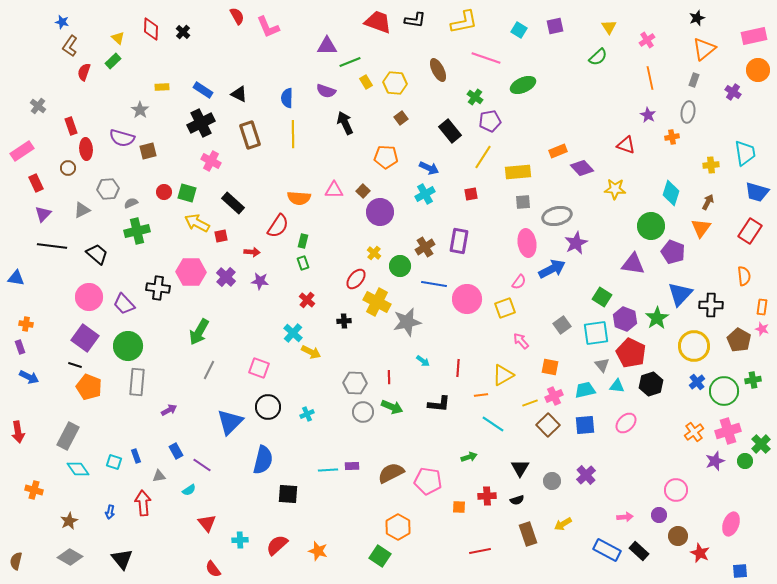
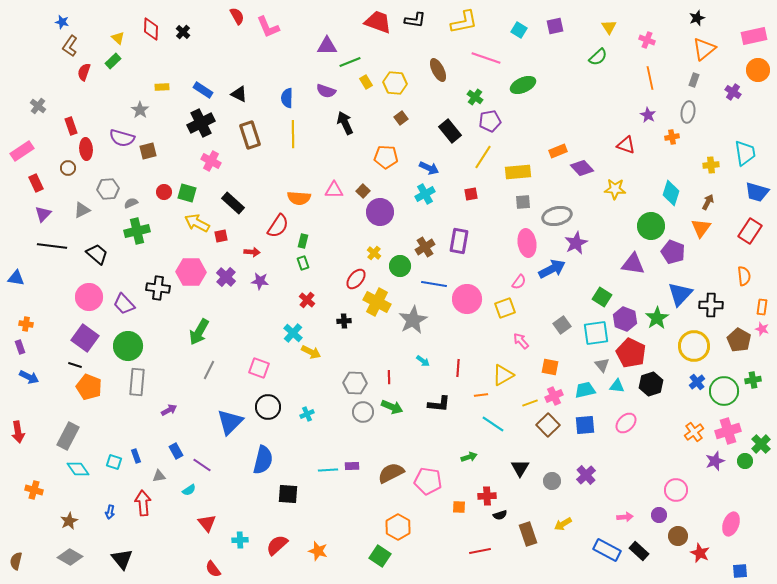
pink cross at (647, 40): rotated 35 degrees counterclockwise
gray star at (407, 322): moved 6 px right, 2 px up; rotated 16 degrees counterclockwise
black semicircle at (517, 500): moved 17 px left, 15 px down
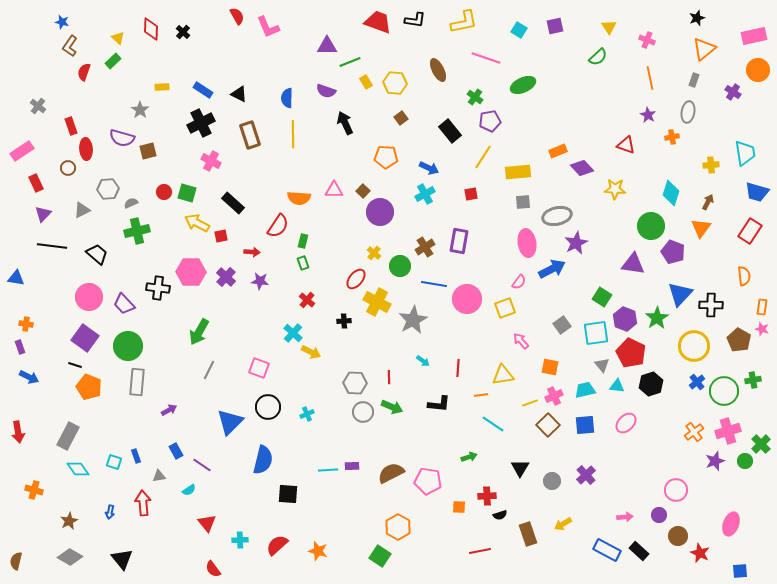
yellow triangle at (503, 375): rotated 20 degrees clockwise
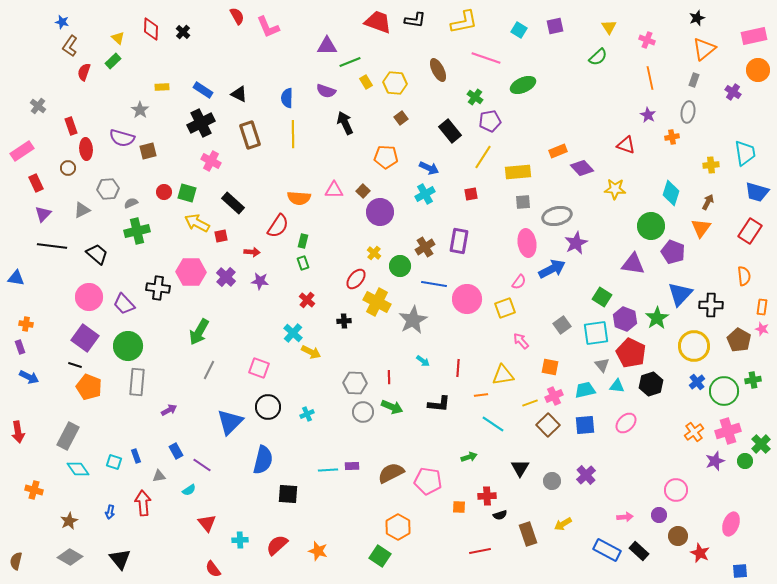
black triangle at (122, 559): moved 2 px left
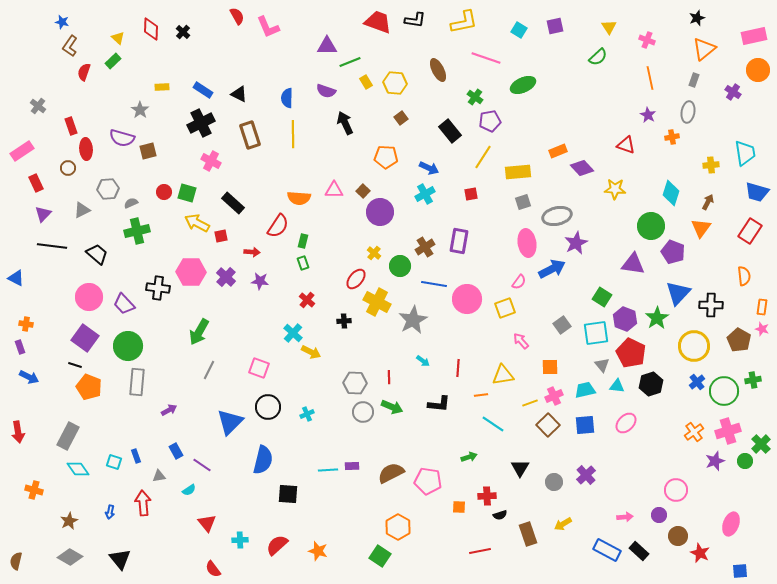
gray square at (523, 202): rotated 14 degrees counterclockwise
blue triangle at (16, 278): rotated 18 degrees clockwise
blue triangle at (680, 294): moved 2 px left, 1 px up
orange square at (550, 367): rotated 12 degrees counterclockwise
gray circle at (552, 481): moved 2 px right, 1 px down
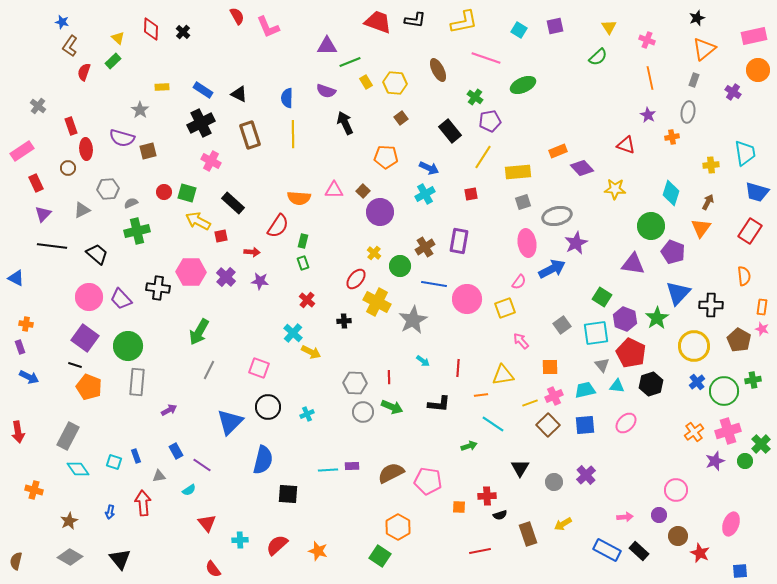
yellow arrow at (197, 223): moved 1 px right, 2 px up
purple trapezoid at (124, 304): moved 3 px left, 5 px up
green arrow at (469, 457): moved 11 px up
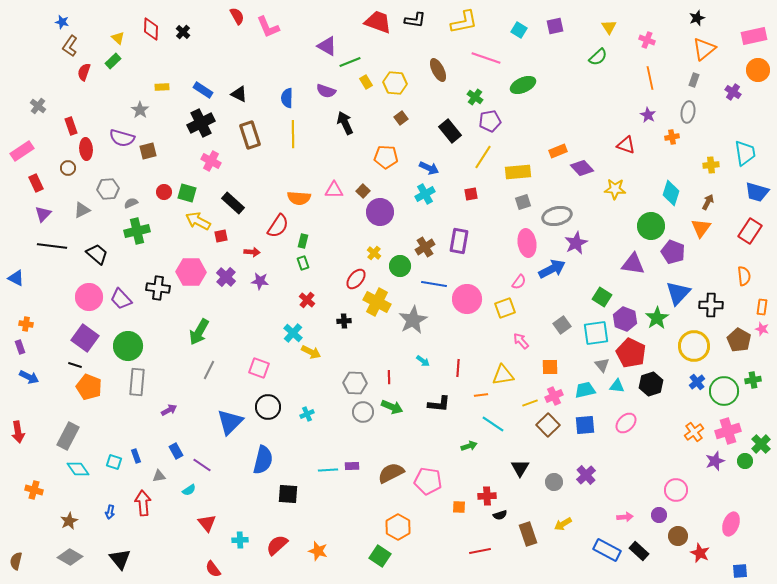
purple triangle at (327, 46): rotated 30 degrees clockwise
